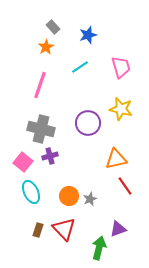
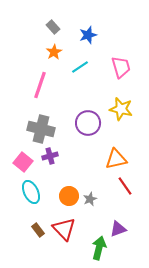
orange star: moved 8 px right, 5 px down
brown rectangle: rotated 56 degrees counterclockwise
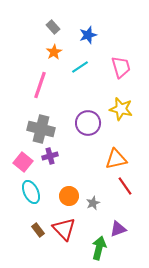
gray star: moved 3 px right, 4 px down
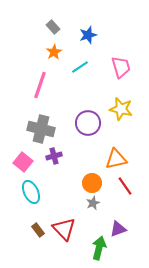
purple cross: moved 4 px right
orange circle: moved 23 px right, 13 px up
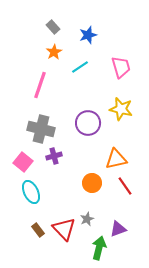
gray star: moved 6 px left, 16 px down
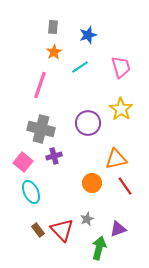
gray rectangle: rotated 48 degrees clockwise
yellow star: rotated 20 degrees clockwise
red triangle: moved 2 px left, 1 px down
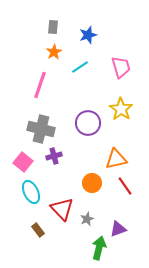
red triangle: moved 21 px up
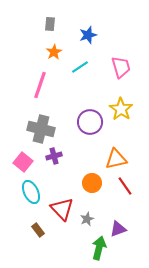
gray rectangle: moved 3 px left, 3 px up
purple circle: moved 2 px right, 1 px up
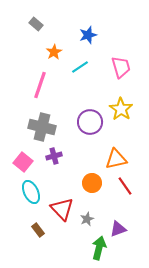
gray rectangle: moved 14 px left; rotated 56 degrees counterclockwise
gray cross: moved 1 px right, 2 px up
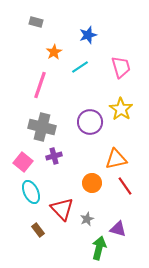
gray rectangle: moved 2 px up; rotated 24 degrees counterclockwise
purple triangle: rotated 36 degrees clockwise
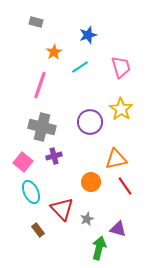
orange circle: moved 1 px left, 1 px up
